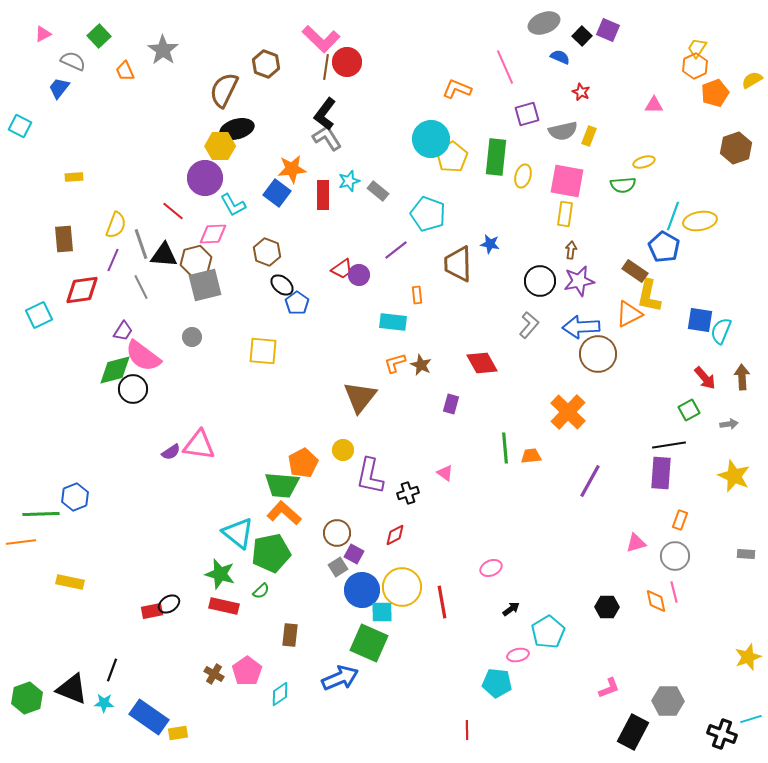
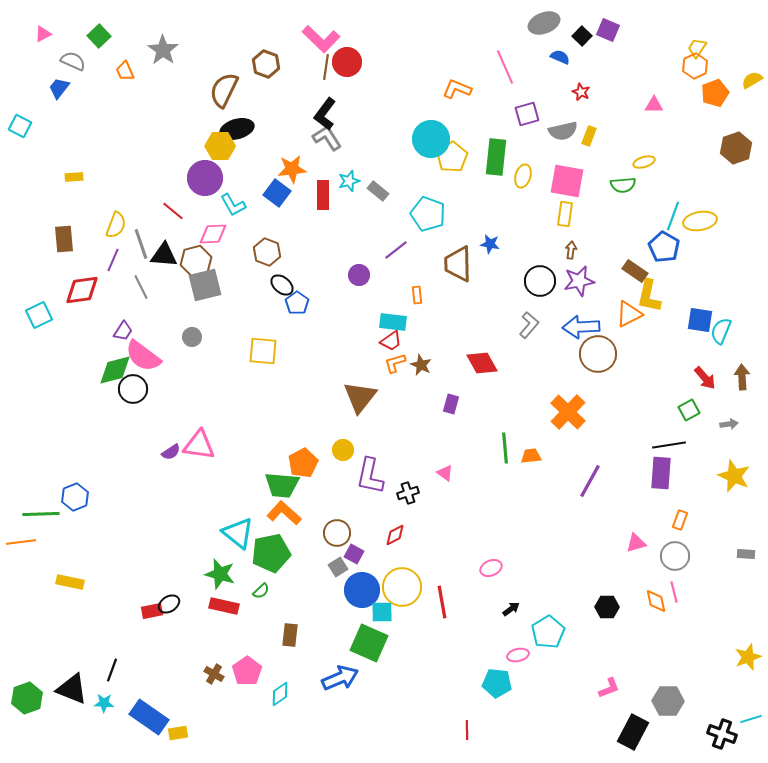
red trapezoid at (342, 269): moved 49 px right, 72 px down
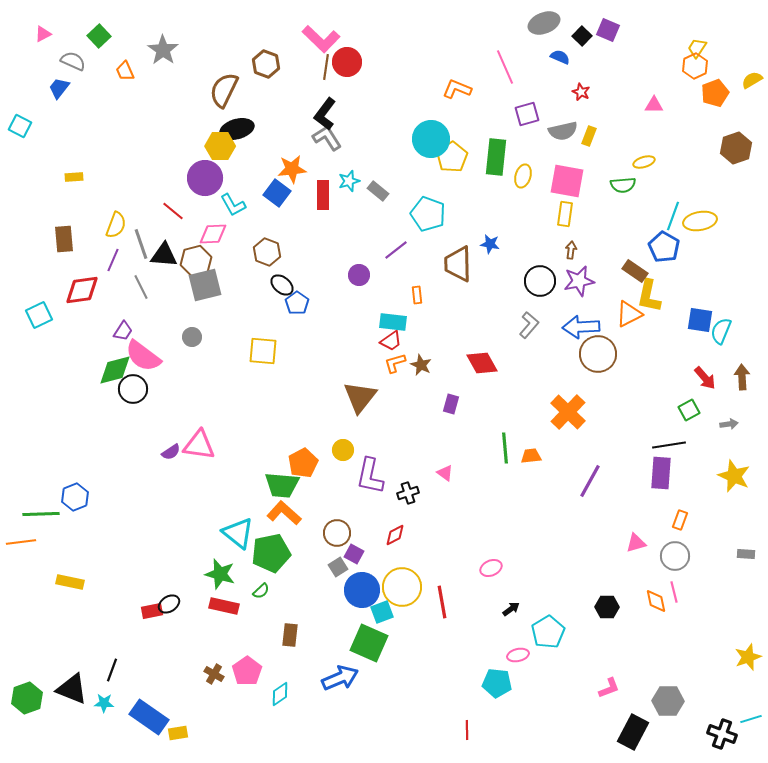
cyan square at (382, 612): rotated 20 degrees counterclockwise
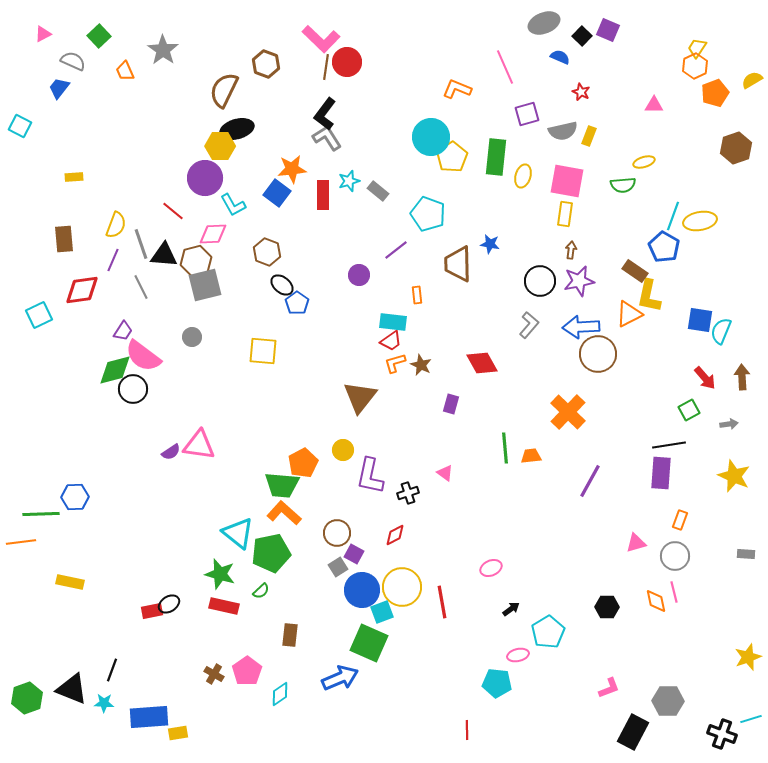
cyan circle at (431, 139): moved 2 px up
blue hexagon at (75, 497): rotated 20 degrees clockwise
blue rectangle at (149, 717): rotated 39 degrees counterclockwise
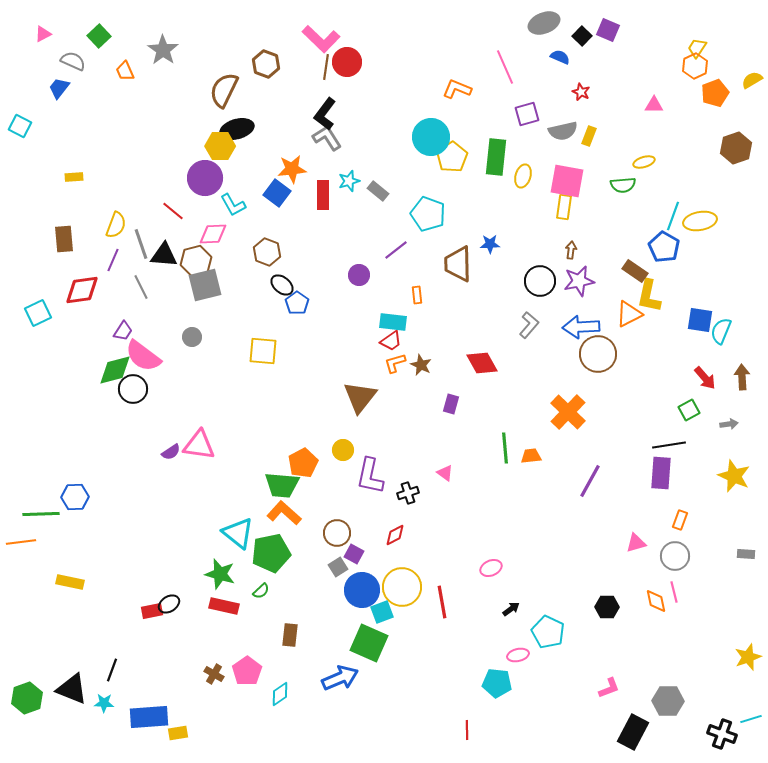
yellow rectangle at (565, 214): moved 1 px left, 7 px up
blue star at (490, 244): rotated 12 degrees counterclockwise
cyan square at (39, 315): moved 1 px left, 2 px up
cyan pentagon at (548, 632): rotated 16 degrees counterclockwise
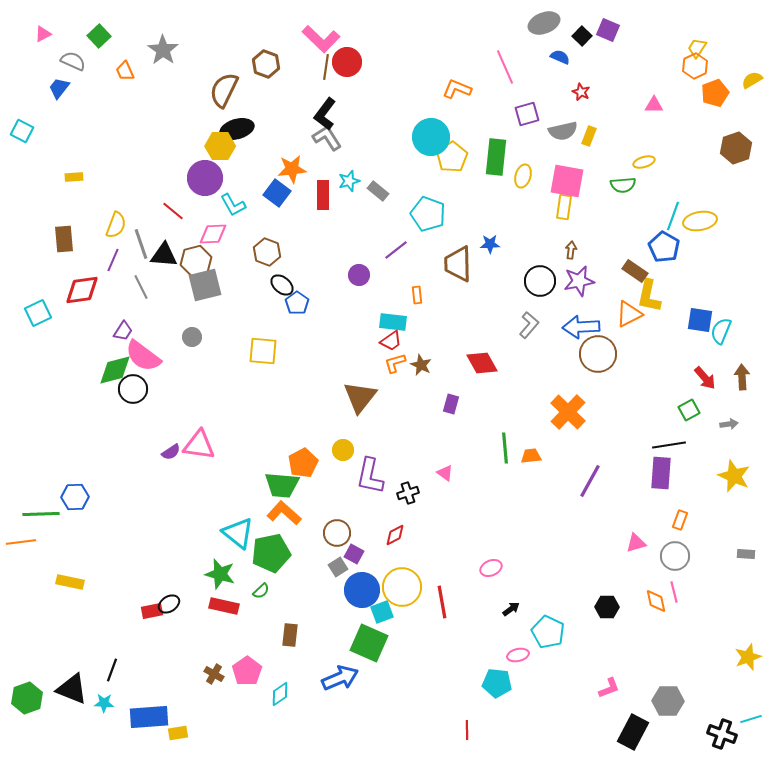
cyan square at (20, 126): moved 2 px right, 5 px down
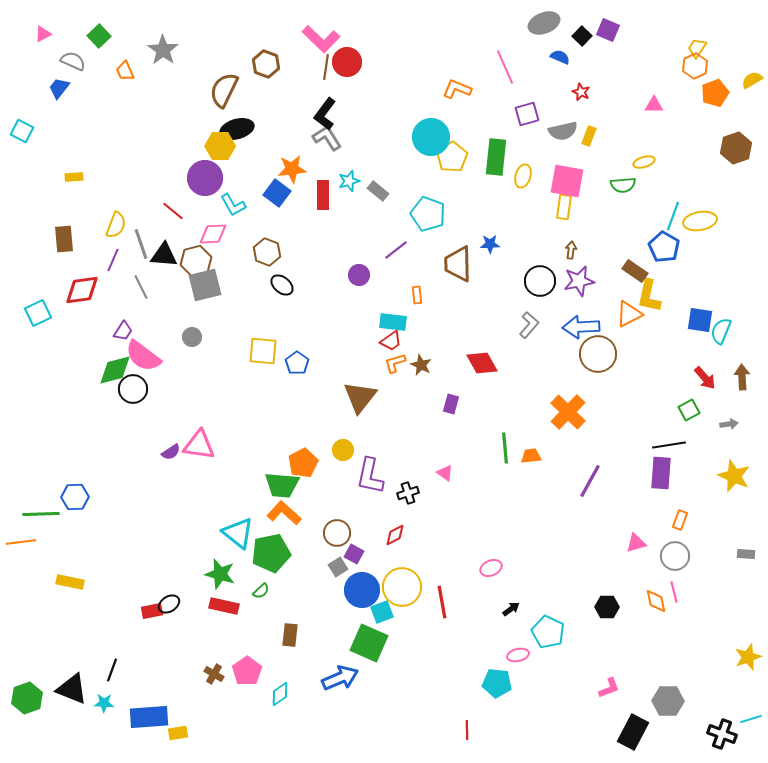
blue pentagon at (297, 303): moved 60 px down
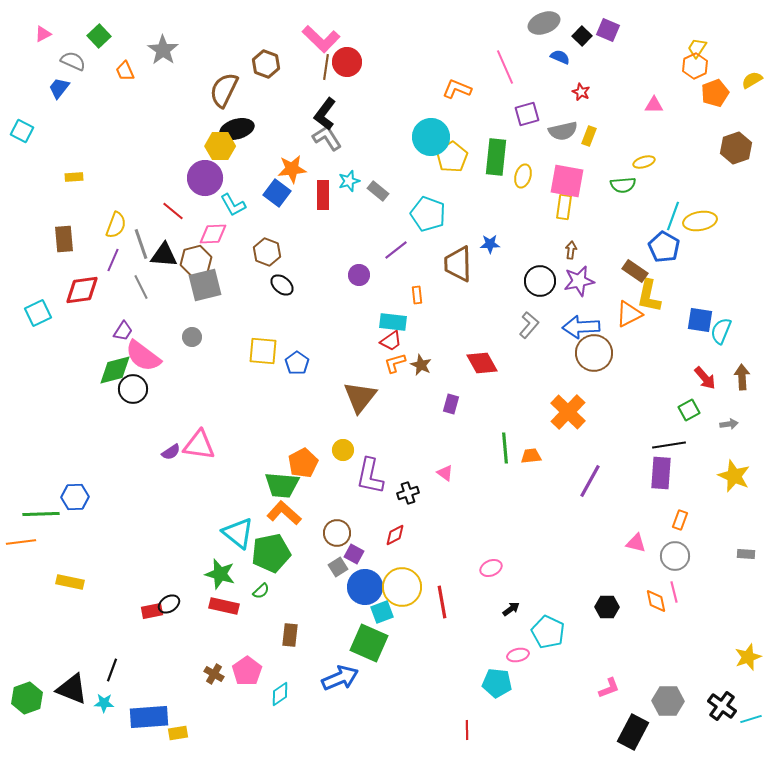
brown circle at (598, 354): moved 4 px left, 1 px up
pink triangle at (636, 543): rotated 30 degrees clockwise
blue circle at (362, 590): moved 3 px right, 3 px up
black cross at (722, 734): moved 28 px up; rotated 16 degrees clockwise
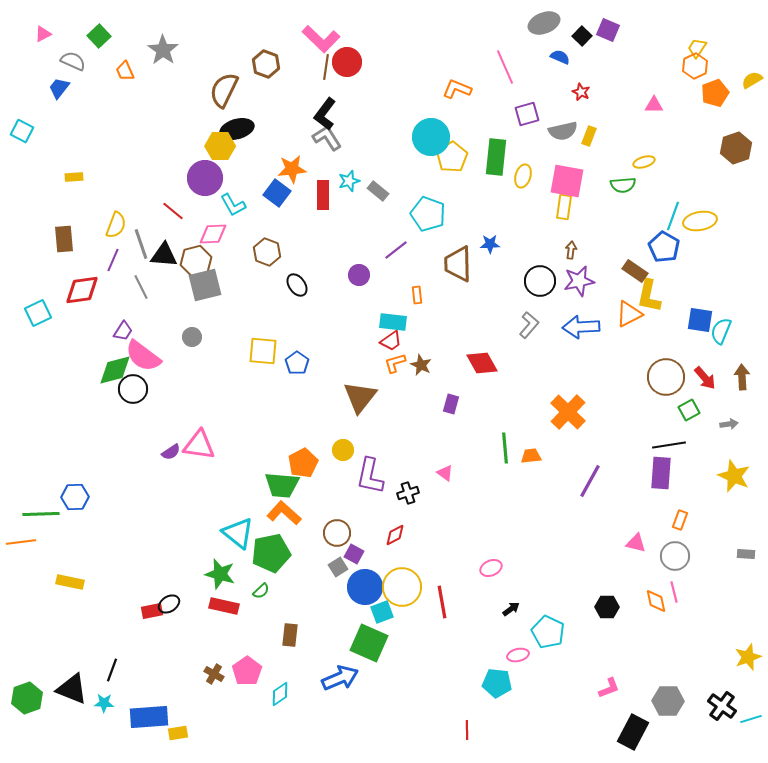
black ellipse at (282, 285): moved 15 px right; rotated 15 degrees clockwise
brown circle at (594, 353): moved 72 px right, 24 px down
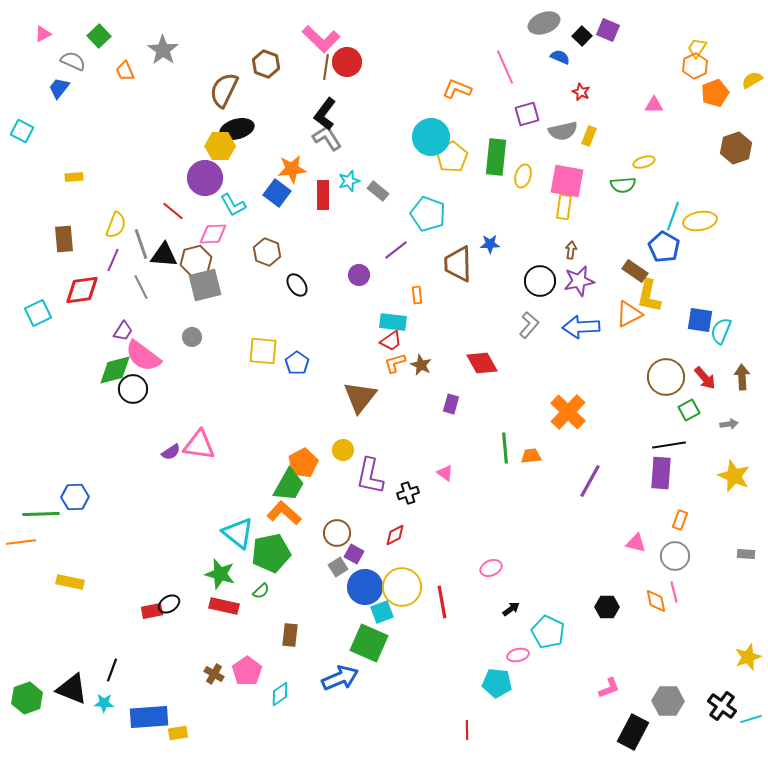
green trapezoid at (282, 485): moved 7 px right; rotated 66 degrees counterclockwise
